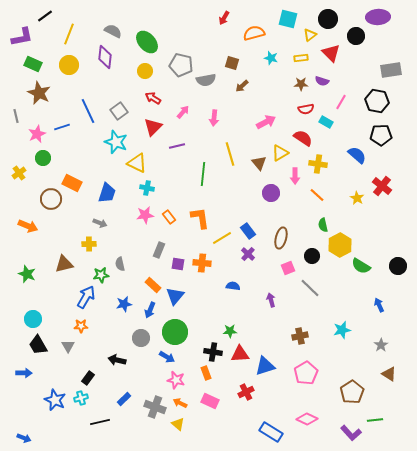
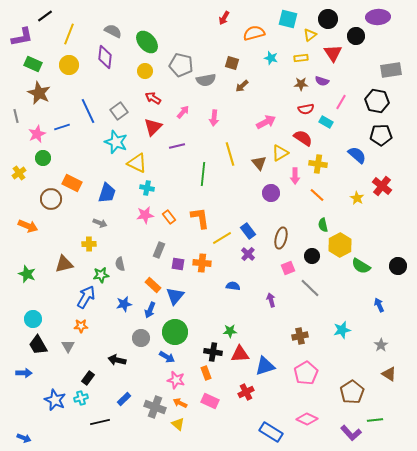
red triangle at (331, 53): moved 2 px right; rotated 12 degrees clockwise
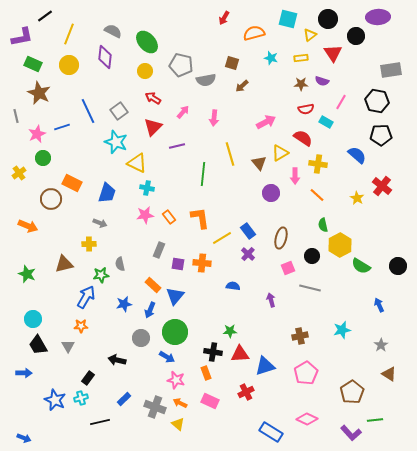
gray line at (310, 288): rotated 30 degrees counterclockwise
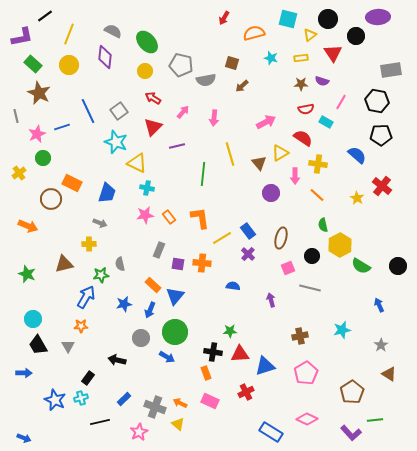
green rectangle at (33, 64): rotated 18 degrees clockwise
pink star at (176, 380): moved 37 px left, 52 px down; rotated 30 degrees clockwise
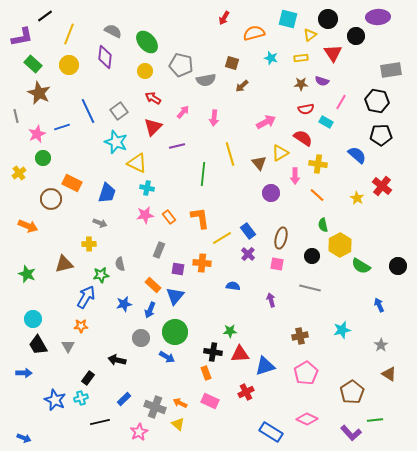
purple square at (178, 264): moved 5 px down
pink square at (288, 268): moved 11 px left, 4 px up; rotated 32 degrees clockwise
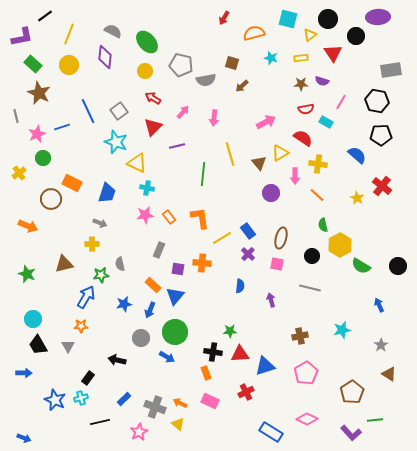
yellow cross at (89, 244): moved 3 px right
blue semicircle at (233, 286): moved 7 px right; rotated 88 degrees clockwise
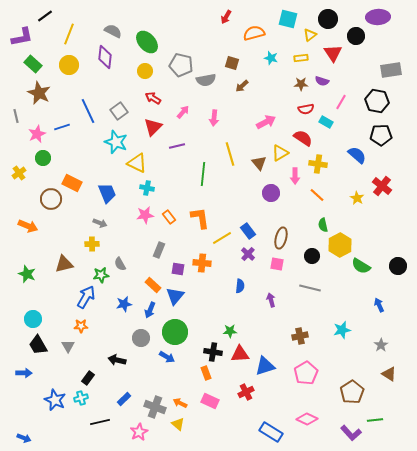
red arrow at (224, 18): moved 2 px right, 1 px up
blue trapezoid at (107, 193): rotated 40 degrees counterclockwise
gray semicircle at (120, 264): rotated 16 degrees counterclockwise
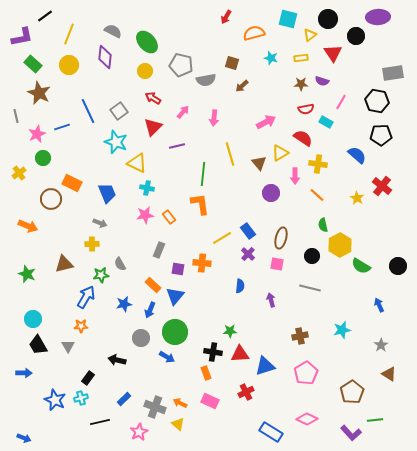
gray rectangle at (391, 70): moved 2 px right, 3 px down
orange L-shape at (200, 218): moved 14 px up
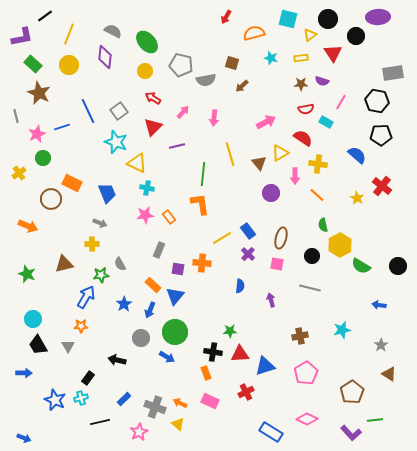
blue star at (124, 304): rotated 21 degrees counterclockwise
blue arrow at (379, 305): rotated 56 degrees counterclockwise
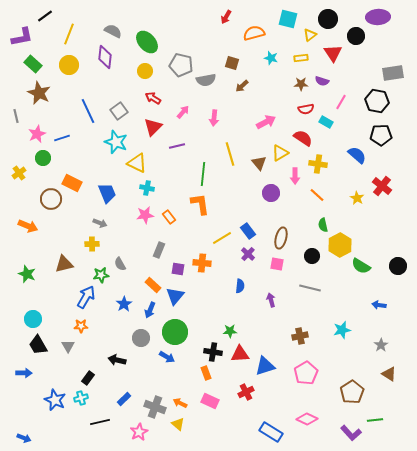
blue line at (62, 127): moved 11 px down
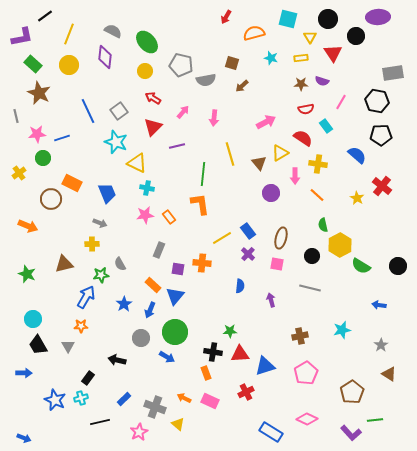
yellow triangle at (310, 35): moved 2 px down; rotated 24 degrees counterclockwise
cyan rectangle at (326, 122): moved 4 px down; rotated 24 degrees clockwise
pink star at (37, 134): rotated 18 degrees clockwise
orange arrow at (180, 403): moved 4 px right, 5 px up
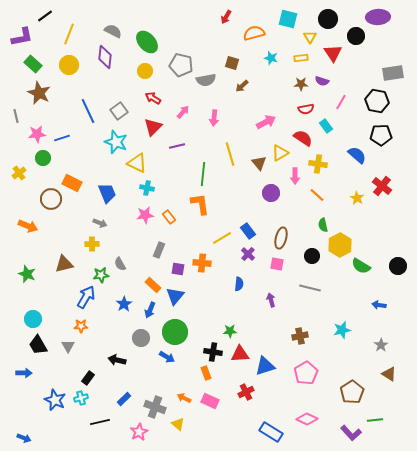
blue semicircle at (240, 286): moved 1 px left, 2 px up
